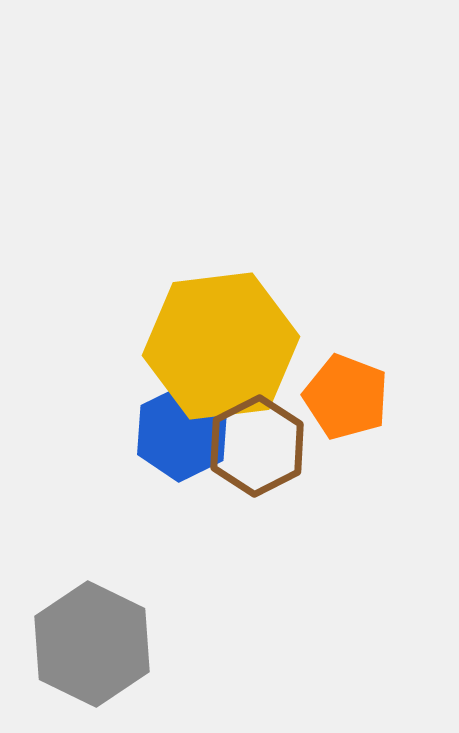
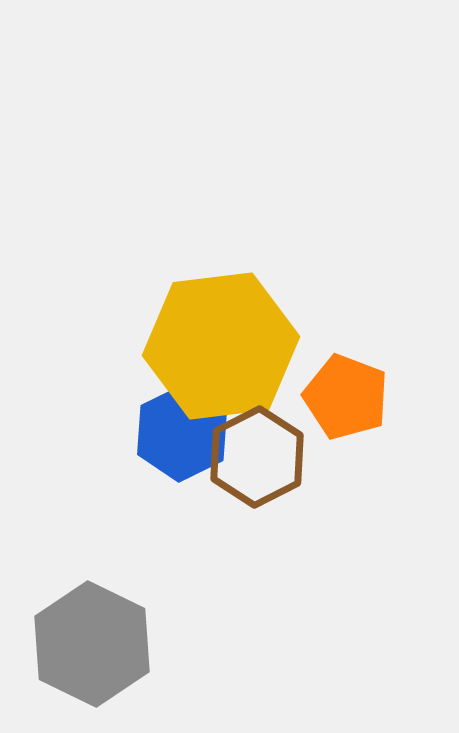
brown hexagon: moved 11 px down
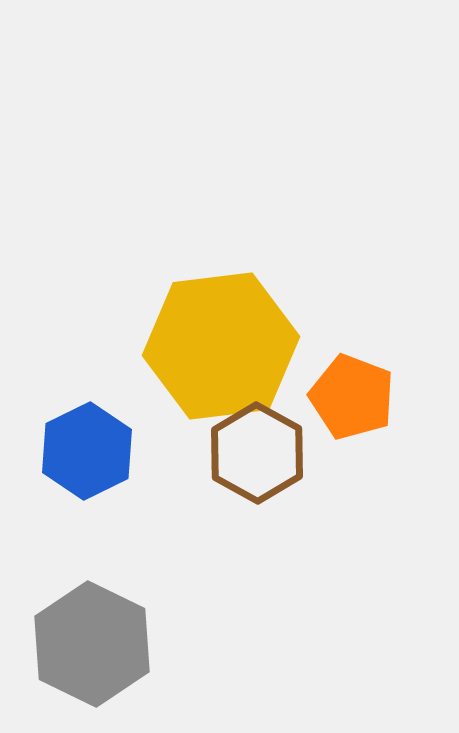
orange pentagon: moved 6 px right
blue hexagon: moved 95 px left, 18 px down
brown hexagon: moved 4 px up; rotated 4 degrees counterclockwise
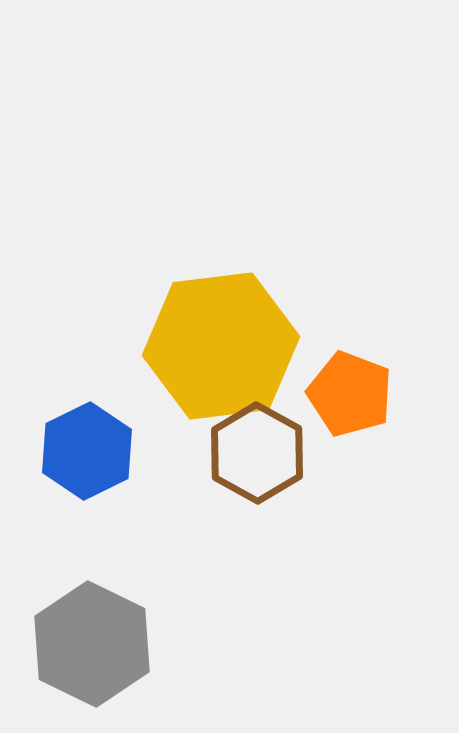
orange pentagon: moved 2 px left, 3 px up
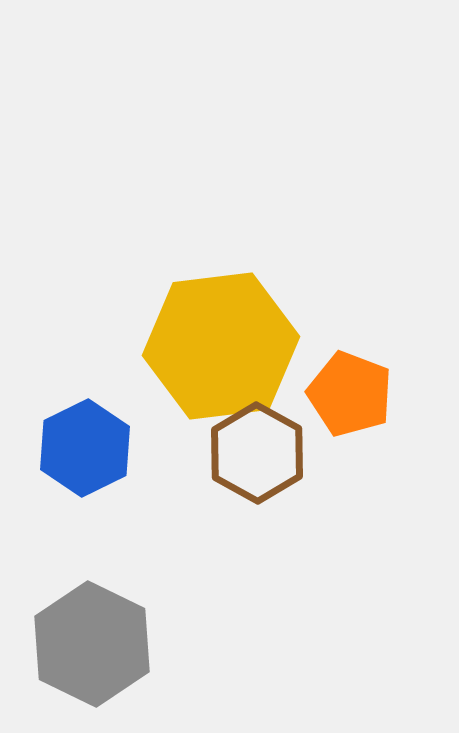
blue hexagon: moved 2 px left, 3 px up
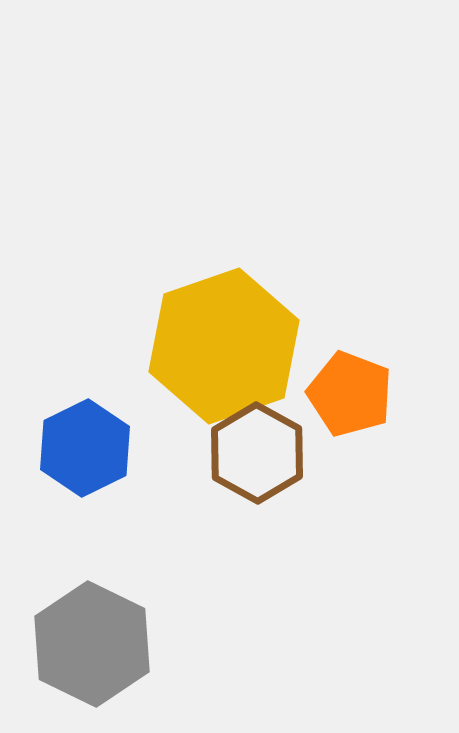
yellow hexagon: moved 3 px right; rotated 12 degrees counterclockwise
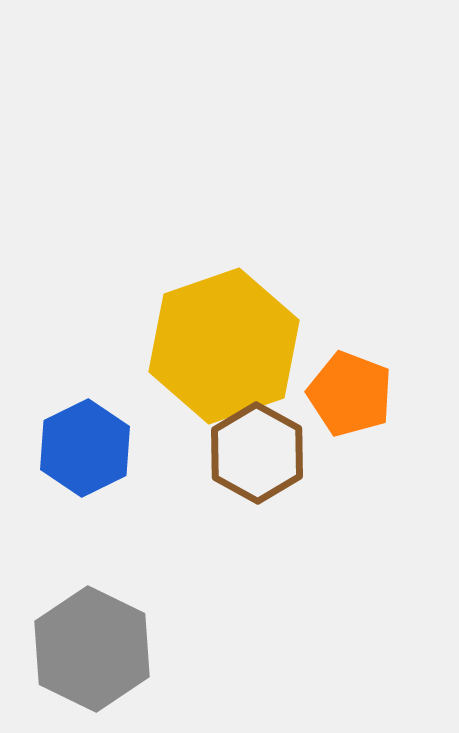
gray hexagon: moved 5 px down
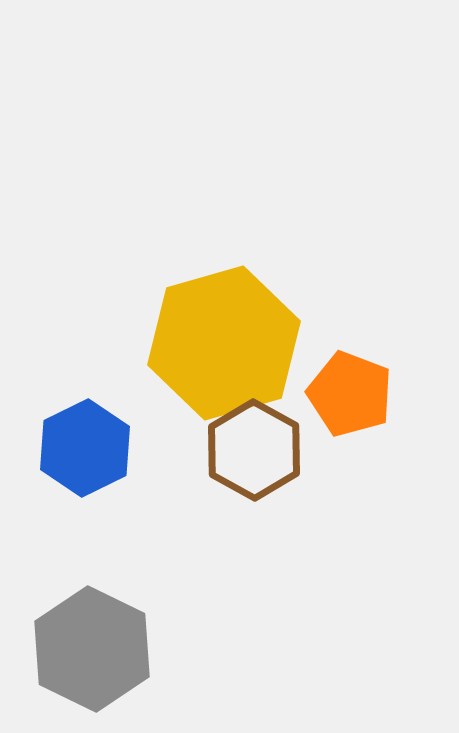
yellow hexagon: moved 3 px up; rotated 3 degrees clockwise
brown hexagon: moved 3 px left, 3 px up
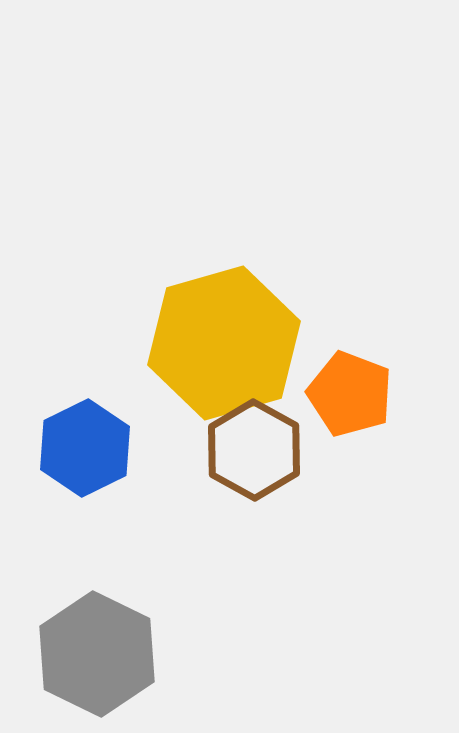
gray hexagon: moved 5 px right, 5 px down
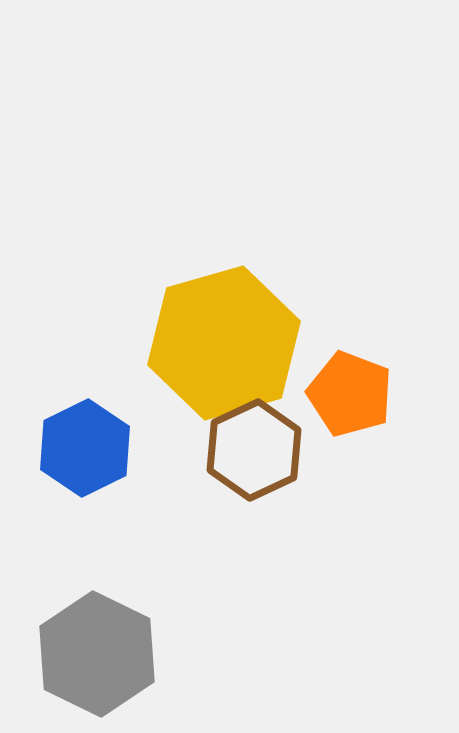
brown hexagon: rotated 6 degrees clockwise
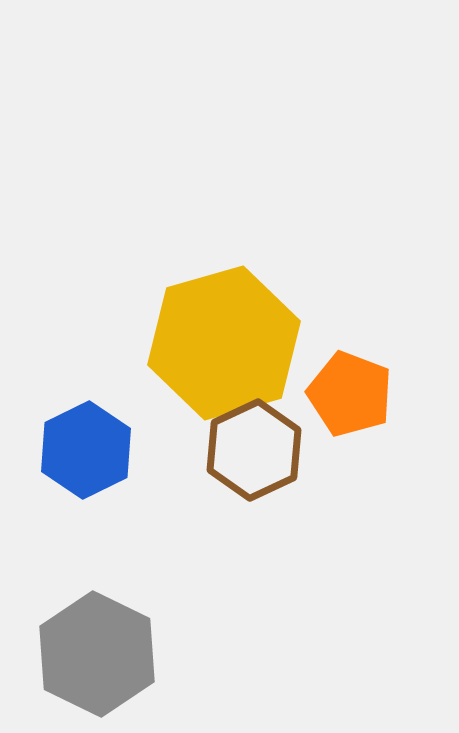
blue hexagon: moved 1 px right, 2 px down
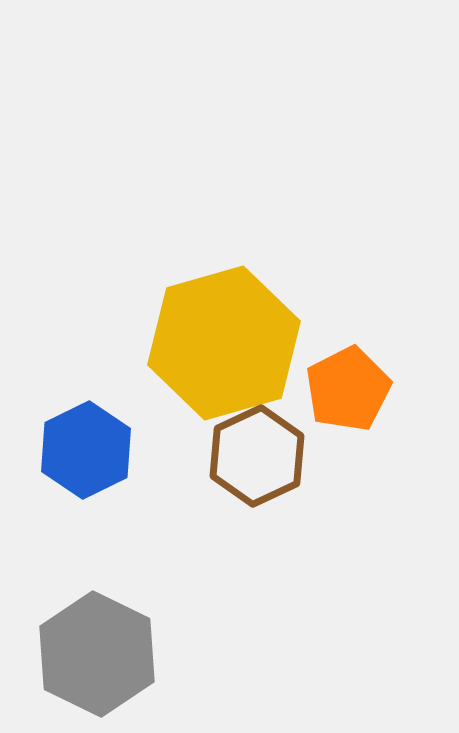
orange pentagon: moved 2 px left, 5 px up; rotated 24 degrees clockwise
brown hexagon: moved 3 px right, 6 px down
